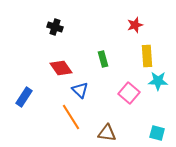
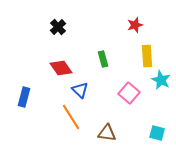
black cross: moved 3 px right; rotated 28 degrees clockwise
cyan star: moved 3 px right, 1 px up; rotated 24 degrees clockwise
blue rectangle: rotated 18 degrees counterclockwise
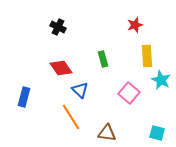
black cross: rotated 21 degrees counterclockwise
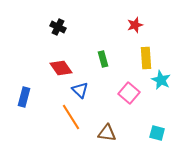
yellow rectangle: moved 1 px left, 2 px down
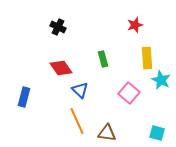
yellow rectangle: moved 1 px right
orange line: moved 6 px right, 4 px down; rotated 8 degrees clockwise
